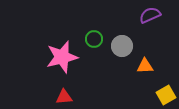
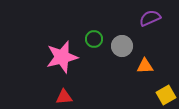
purple semicircle: moved 3 px down
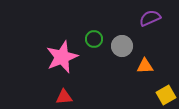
pink star: rotated 8 degrees counterclockwise
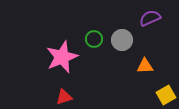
gray circle: moved 6 px up
red triangle: rotated 12 degrees counterclockwise
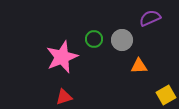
orange triangle: moved 6 px left
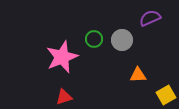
orange triangle: moved 1 px left, 9 px down
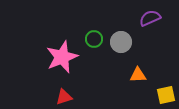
gray circle: moved 1 px left, 2 px down
yellow square: rotated 18 degrees clockwise
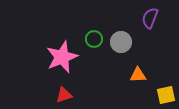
purple semicircle: rotated 45 degrees counterclockwise
red triangle: moved 2 px up
